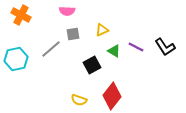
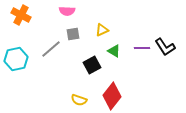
purple line: moved 6 px right, 1 px down; rotated 28 degrees counterclockwise
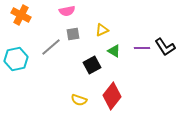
pink semicircle: rotated 14 degrees counterclockwise
gray line: moved 2 px up
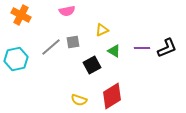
gray square: moved 8 px down
black L-shape: moved 2 px right, 1 px down; rotated 80 degrees counterclockwise
red diamond: rotated 20 degrees clockwise
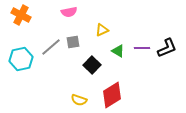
pink semicircle: moved 2 px right, 1 px down
green triangle: moved 4 px right
cyan hexagon: moved 5 px right
black square: rotated 18 degrees counterclockwise
red diamond: moved 1 px up
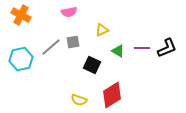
black square: rotated 18 degrees counterclockwise
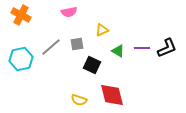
gray square: moved 4 px right, 2 px down
red diamond: rotated 72 degrees counterclockwise
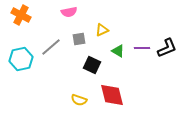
gray square: moved 2 px right, 5 px up
